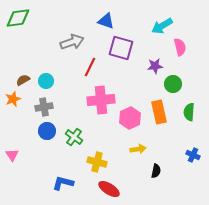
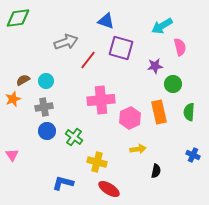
gray arrow: moved 6 px left
red line: moved 2 px left, 7 px up; rotated 12 degrees clockwise
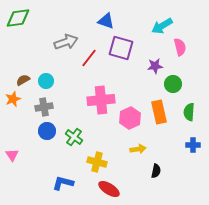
red line: moved 1 px right, 2 px up
blue cross: moved 10 px up; rotated 24 degrees counterclockwise
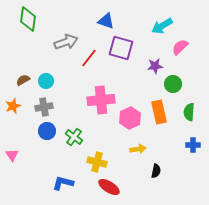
green diamond: moved 10 px right, 1 px down; rotated 75 degrees counterclockwise
pink semicircle: rotated 120 degrees counterclockwise
orange star: moved 7 px down
red ellipse: moved 2 px up
